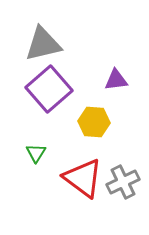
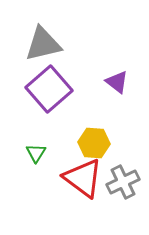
purple triangle: moved 1 px right, 2 px down; rotated 45 degrees clockwise
yellow hexagon: moved 21 px down
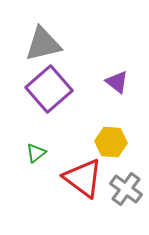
yellow hexagon: moved 17 px right, 1 px up
green triangle: rotated 20 degrees clockwise
gray cross: moved 3 px right, 7 px down; rotated 28 degrees counterclockwise
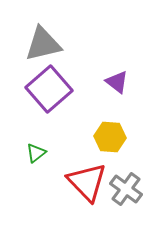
yellow hexagon: moved 1 px left, 5 px up
red triangle: moved 4 px right, 4 px down; rotated 9 degrees clockwise
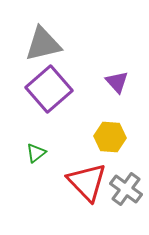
purple triangle: rotated 10 degrees clockwise
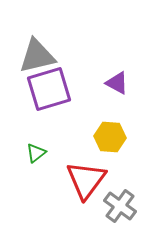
gray triangle: moved 6 px left, 12 px down
purple triangle: moved 1 px down; rotated 20 degrees counterclockwise
purple square: rotated 24 degrees clockwise
red triangle: moved 1 px left, 2 px up; rotated 21 degrees clockwise
gray cross: moved 6 px left, 17 px down
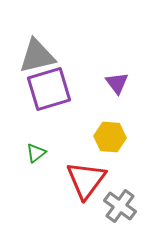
purple triangle: rotated 25 degrees clockwise
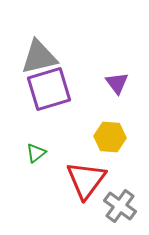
gray triangle: moved 2 px right, 1 px down
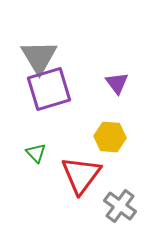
gray triangle: rotated 48 degrees counterclockwise
green triangle: rotated 35 degrees counterclockwise
red triangle: moved 5 px left, 5 px up
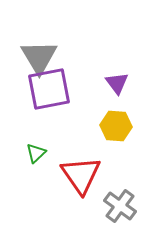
purple square: rotated 6 degrees clockwise
yellow hexagon: moved 6 px right, 11 px up
green triangle: rotated 30 degrees clockwise
red triangle: rotated 12 degrees counterclockwise
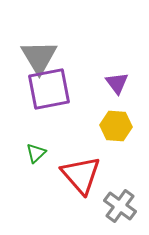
red triangle: rotated 6 degrees counterclockwise
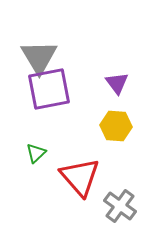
red triangle: moved 1 px left, 2 px down
